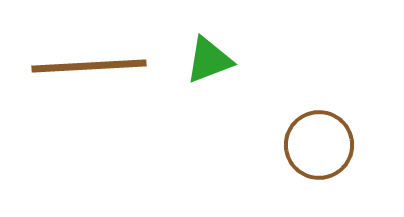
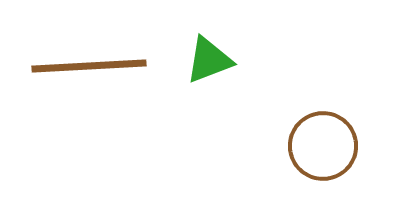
brown circle: moved 4 px right, 1 px down
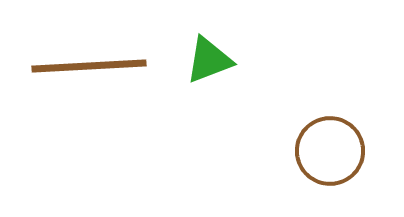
brown circle: moved 7 px right, 5 px down
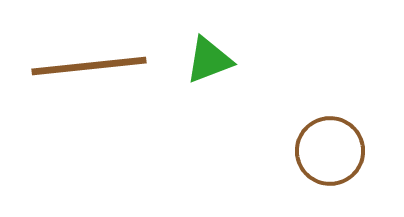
brown line: rotated 3 degrees counterclockwise
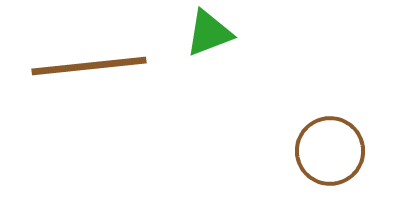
green triangle: moved 27 px up
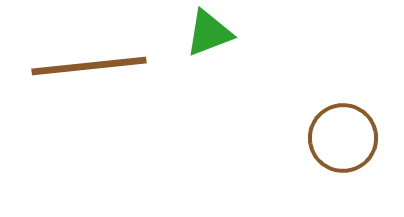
brown circle: moved 13 px right, 13 px up
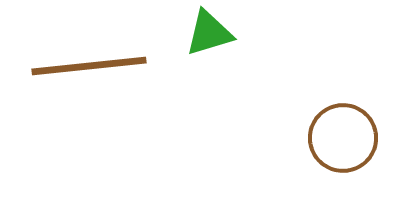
green triangle: rotated 4 degrees clockwise
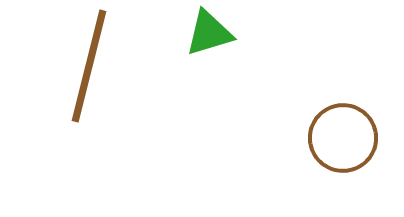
brown line: rotated 70 degrees counterclockwise
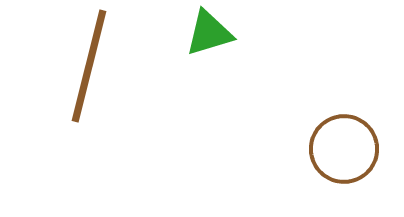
brown circle: moved 1 px right, 11 px down
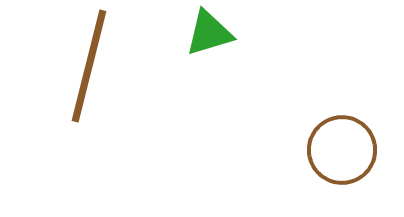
brown circle: moved 2 px left, 1 px down
